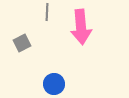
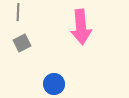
gray line: moved 29 px left
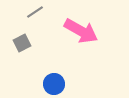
gray line: moved 17 px right; rotated 54 degrees clockwise
pink arrow: moved 4 px down; rotated 56 degrees counterclockwise
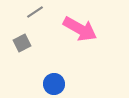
pink arrow: moved 1 px left, 2 px up
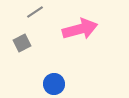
pink arrow: rotated 44 degrees counterclockwise
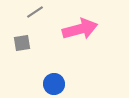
gray square: rotated 18 degrees clockwise
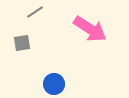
pink arrow: moved 10 px right; rotated 48 degrees clockwise
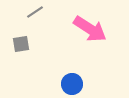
gray square: moved 1 px left, 1 px down
blue circle: moved 18 px right
